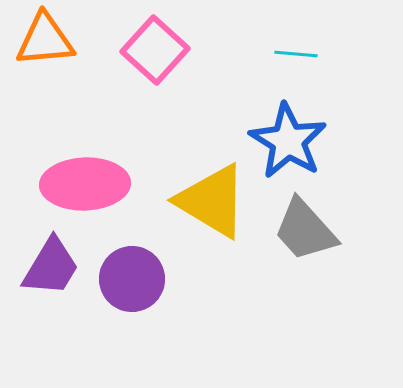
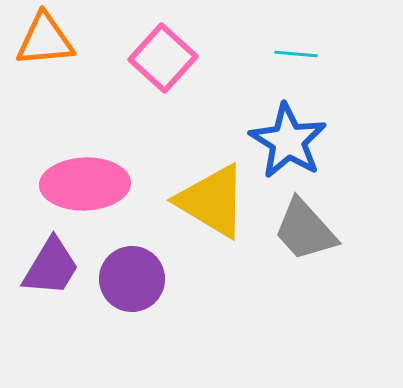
pink square: moved 8 px right, 8 px down
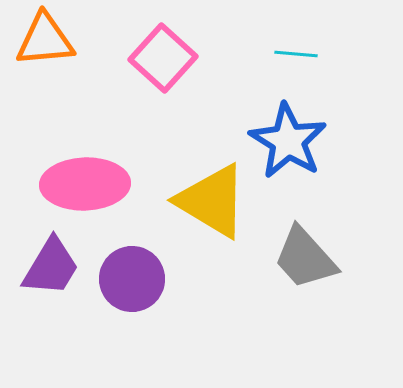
gray trapezoid: moved 28 px down
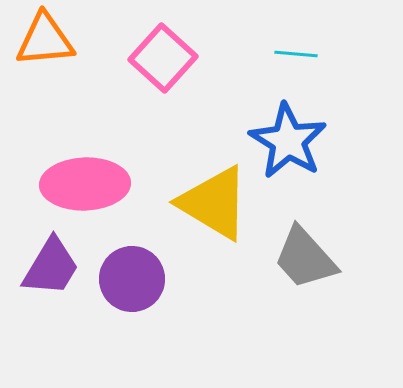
yellow triangle: moved 2 px right, 2 px down
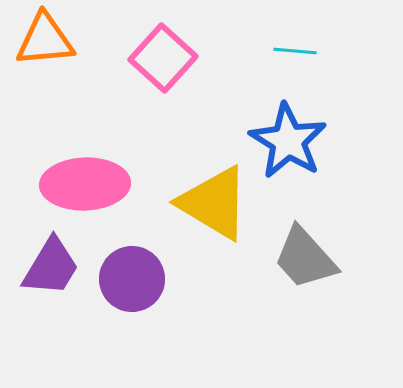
cyan line: moved 1 px left, 3 px up
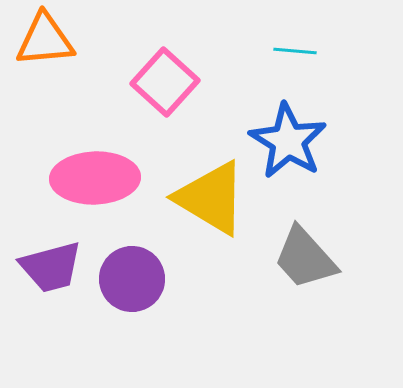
pink square: moved 2 px right, 24 px down
pink ellipse: moved 10 px right, 6 px up
yellow triangle: moved 3 px left, 5 px up
purple trapezoid: rotated 44 degrees clockwise
